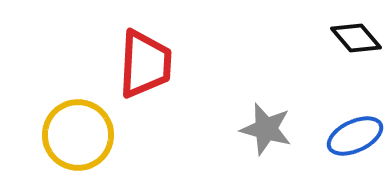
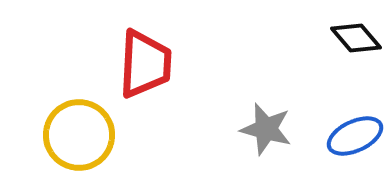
yellow circle: moved 1 px right
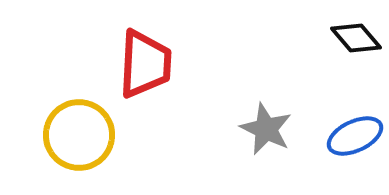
gray star: rotated 10 degrees clockwise
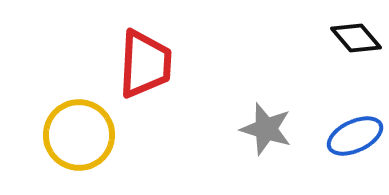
gray star: rotated 8 degrees counterclockwise
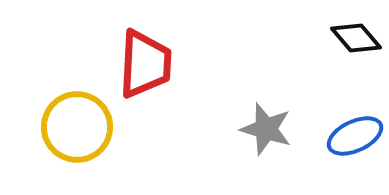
yellow circle: moved 2 px left, 8 px up
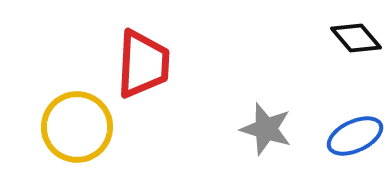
red trapezoid: moved 2 px left
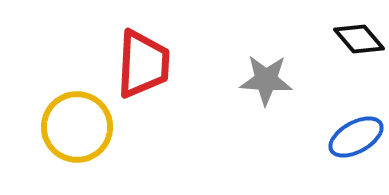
black diamond: moved 3 px right, 1 px down
gray star: moved 49 px up; rotated 14 degrees counterclockwise
blue ellipse: moved 1 px right, 1 px down; rotated 4 degrees counterclockwise
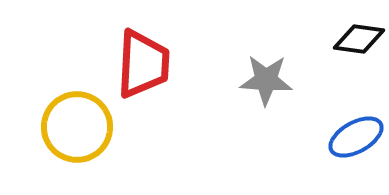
black diamond: rotated 42 degrees counterclockwise
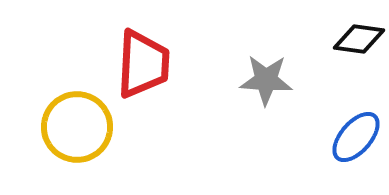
blue ellipse: rotated 20 degrees counterclockwise
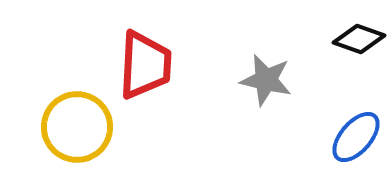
black diamond: rotated 12 degrees clockwise
red trapezoid: moved 2 px right, 1 px down
gray star: rotated 10 degrees clockwise
